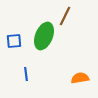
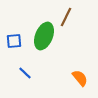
brown line: moved 1 px right, 1 px down
blue line: moved 1 px left, 1 px up; rotated 40 degrees counterclockwise
orange semicircle: rotated 60 degrees clockwise
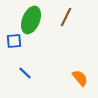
green ellipse: moved 13 px left, 16 px up
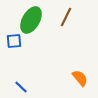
green ellipse: rotated 8 degrees clockwise
blue line: moved 4 px left, 14 px down
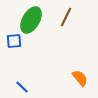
blue line: moved 1 px right
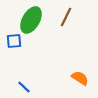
orange semicircle: rotated 18 degrees counterclockwise
blue line: moved 2 px right
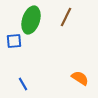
green ellipse: rotated 12 degrees counterclockwise
blue line: moved 1 px left, 3 px up; rotated 16 degrees clockwise
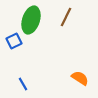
blue square: rotated 21 degrees counterclockwise
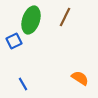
brown line: moved 1 px left
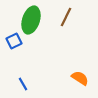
brown line: moved 1 px right
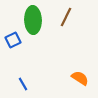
green ellipse: moved 2 px right; rotated 20 degrees counterclockwise
blue square: moved 1 px left, 1 px up
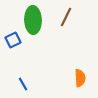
orange semicircle: rotated 54 degrees clockwise
